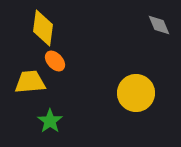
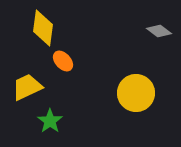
gray diamond: moved 6 px down; rotated 30 degrees counterclockwise
orange ellipse: moved 8 px right
yellow trapezoid: moved 3 px left, 5 px down; rotated 20 degrees counterclockwise
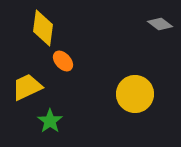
gray diamond: moved 1 px right, 7 px up
yellow circle: moved 1 px left, 1 px down
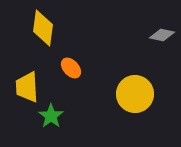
gray diamond: moved 2 px right, 11 px down; rotated 25 degrees counterclockwise
orange ellipse: moved 8 px right, 7 px down
yellow trapezoid: rotated 68 degrees counterclockwise
green star: moved 1 px right, 5 px up
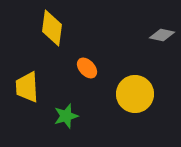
yellow diamond: moved 9 px right
orange ellipse: moved 16 px right
green star: moved 15 px right; rotated 20 degrees clockwise
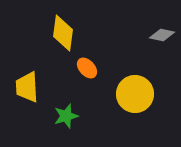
yellow diamond: moved 11 px right, 5 px down
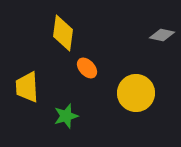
yellow circle: moved 1 px right, 1 px up
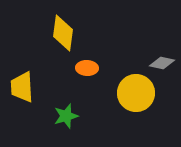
gray diamond: moved 28 px down
orange ellipse: rotated 45 degrees counterclockwise
yellow trapezoid: moved 5 px left
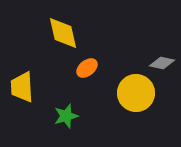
yellow diamond: rotated 21 degrees counterclockwise
orange ellipse: rotated 40 degrees counterclockwise
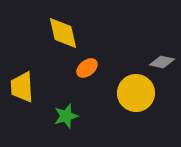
gray diamond: moved 1 px up
